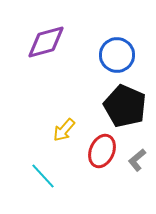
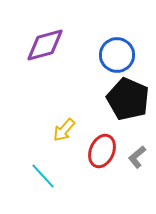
purple diamond: moved 1 px left, 3 px down
black pentagon: moved 3 px right, 7 px up
gray L-shape: moved 3 px up
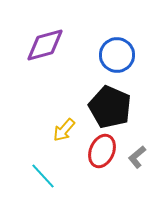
black pentagon: moved 18 px left, 8 px down
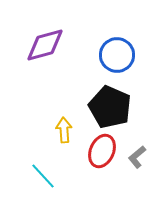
yellow arrow: rotated 135 degrees clockwise
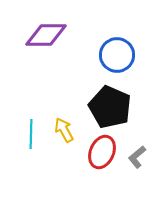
purple diamond: moved 1 px right, 10 px up; rotated 15 degrees clockwise
yellow arrow: rotated 25 degrees counterclockwise
red ellipse: moved 1 px down
cyan line: moved 12 px left, 42 px up; rotated 44 degrees clockwise
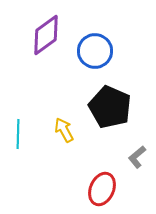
purple diamond: rotated 36 degrees counterclockwise
blue circle: moved 22 px left, 4 px up
cyan line: moved 13 px left
red ellipse: moved 37 px down
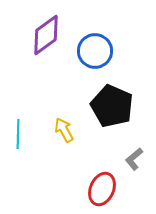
black pentagon: moved 2 px right, 1 px up
gray L-shape: moved 3 px left, 2 px down
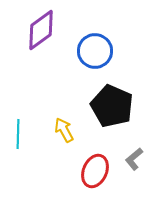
purple diamond: moved 5 px left, 5 px up
red ellipse: moved 7 px left, 18 px up
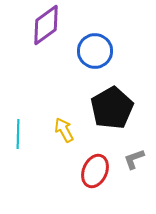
purple diamond: moved 5 px right, 5 px up
black pentagon: moved 2 px down; rotated 18 degrees clockwise
gray L-shape: rotated 20 degrees clockwise
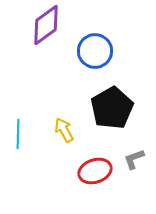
red ellipse: rotated 48 degrees clockwise
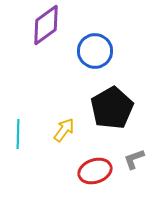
yellow arrow: rotated 65 degrees clockwise
